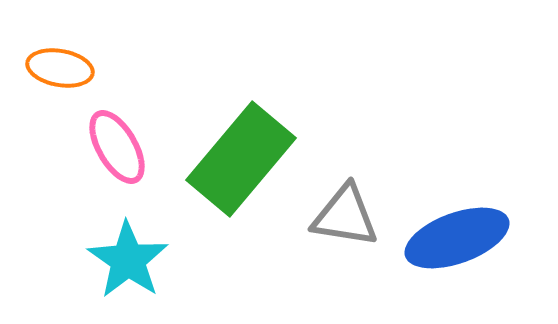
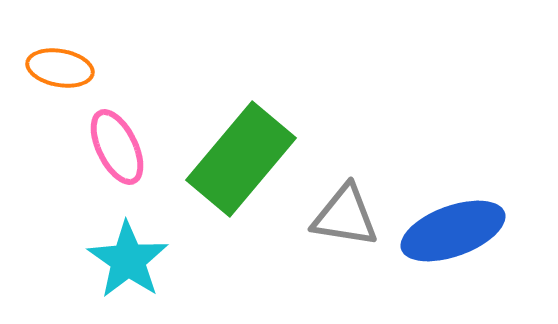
pink ellipse: rotated 4 degrees clockwise
blue ellipse: moved 4 px left, 7 px up
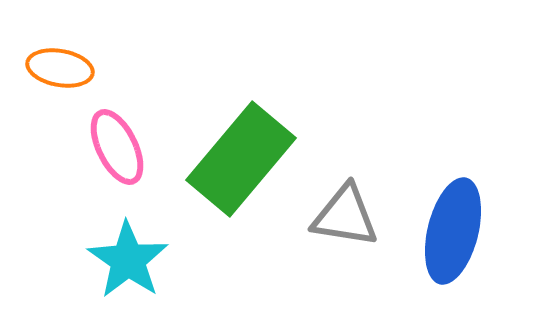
blue ellipse: rotated 56 degrees counterclockwise
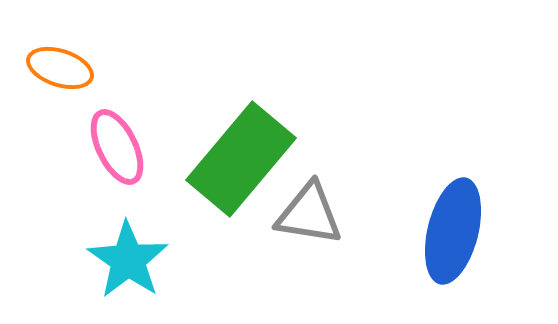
orange ellipse: rotated 8 degrees clockwise
gray triangle: moved 36 px left, 2 px up
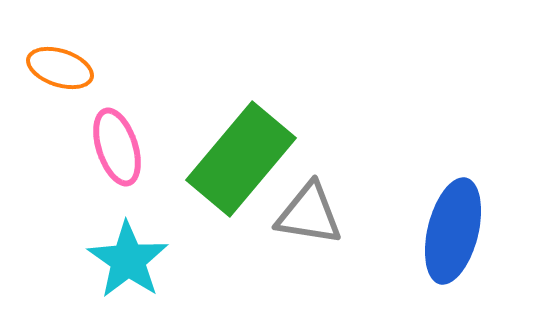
pink ellipse: rotated 8 degrees clockwise
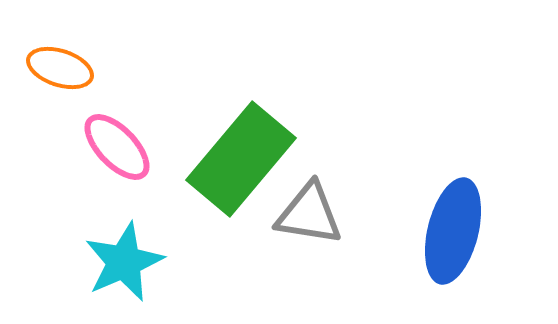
pink ellipse: rotated 26 degrees counterclockwise
cyan star: moved 4 px left, 2 px down; rotated 14 degrees clockwise
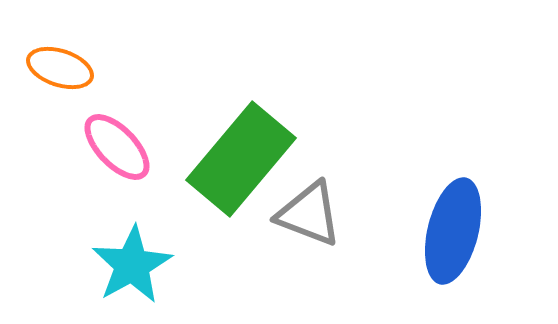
gray triangle: rotated 12 degrees clockwise
cyan star: moved 8 px right, 3 px down; rotated 6 degrees counterclockwise
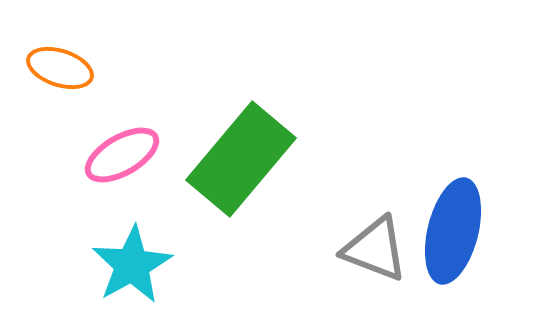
pink ellipse: moved 5 px right, 8 px down; rotated 76 degrees counterclockwise
gray triangle: moved 66 px right, 35 px down
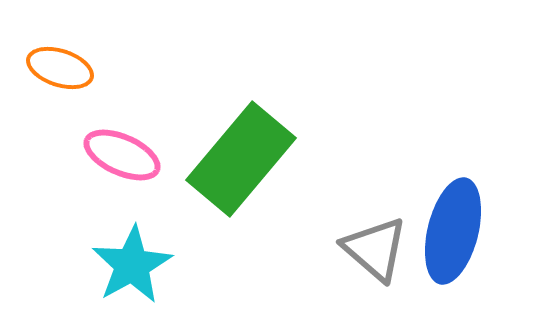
pink ellipse: rotated 54 degrees clockwise
gray triangle: rotated 20 degrees clockwise
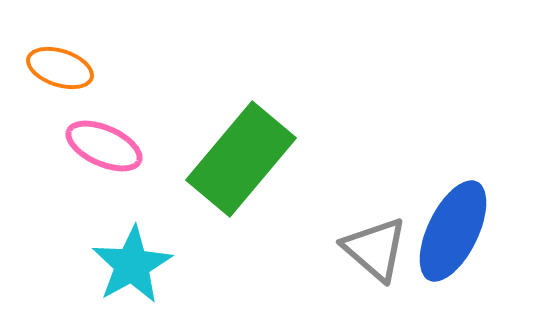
pink ellipse: moved 18 px left, 9 px up
blue ellipse: rotated 12 degrees clockwise
